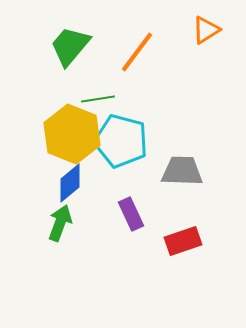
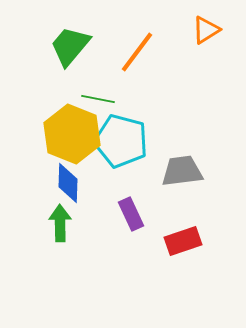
green line: rotated 20 degrees clockwise
gray trapezoid: rotated 9 degrees counterclockwise
blue diamond: moved 2 px left; rotated 48 degrees counterclockwise
green arrow: rotated 21 degrees counterclockwise
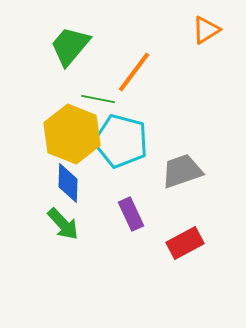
orange line: moved 3 px left, 20 px down
gray trapezoid: rotated 12 degrees counterclockwise
green arrow: moved 3 px right, 1 px down; rotated 138 degrees clockwise
red rectangle: moved 2 px right, 2 px down; rotated 9 degrees counterclockwise
